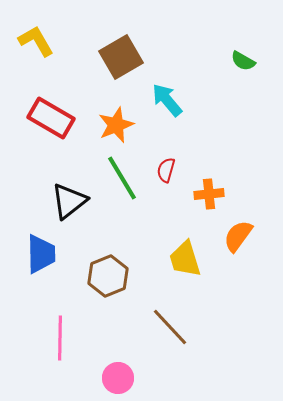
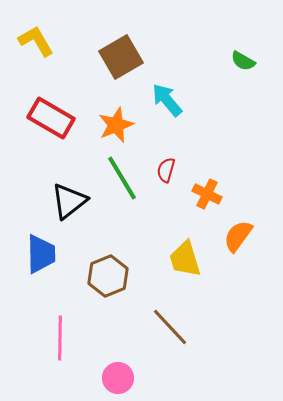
orange cross: moved 2 px left; rotated 32 degrees clockwise
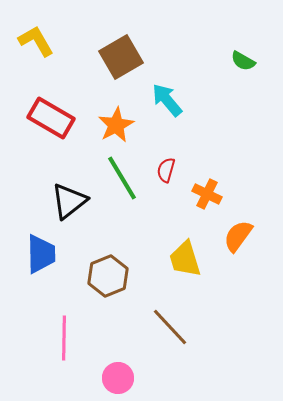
orange star: rotated 6 degrees counterclockwise
pink line: moved 4 px right
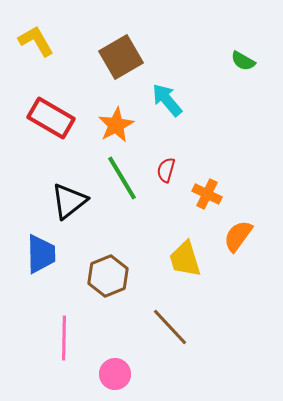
pink circle: moved 3 px left, 4 px up
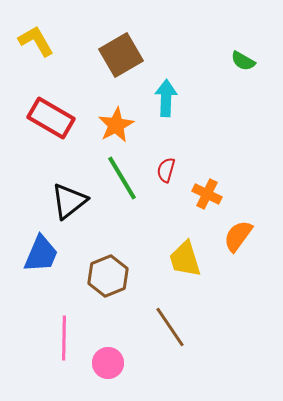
brown square: moved 2 px up
cyan arrow: moved 1 px left, 2 px up; rotated 42 degrees clockwise
blue trapezoid: rotated 24 degrees clockwise
brown line: rotated 9 degrees clockwise
pink circle: moved 7 px left, 11 px up
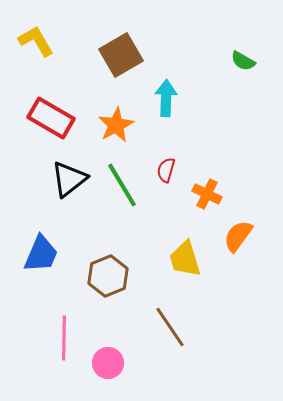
green line: moved 7 px down
black triangle: moved 22 px up
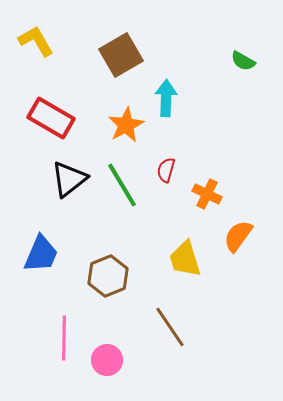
orange star: moved 10 px right
pink circle: moved 1 px left, 3 px up
